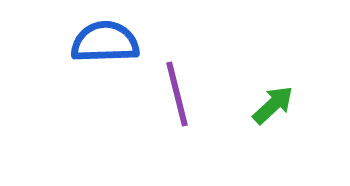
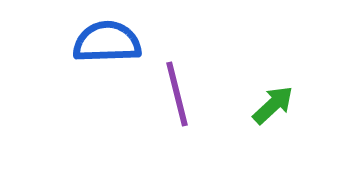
blue semicircle: moved 2 px right
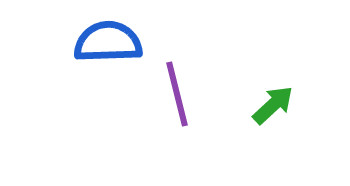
blue semicircle: moved 1 px right
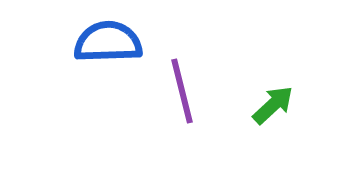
purple line: moved 5 px right, 3 px up
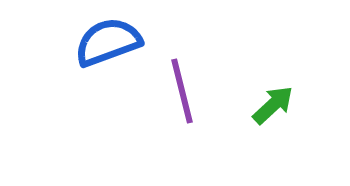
blue semicircle: rotated 18 degrees counterclockwise
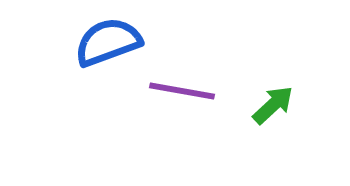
purple line: rotated 66 degrees counterclockwise
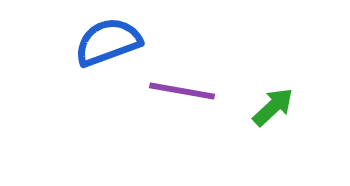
green arrow: moved 2 px down
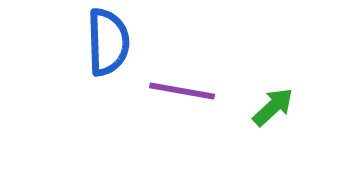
blue semicircle: rotated 108 degrees clockwise
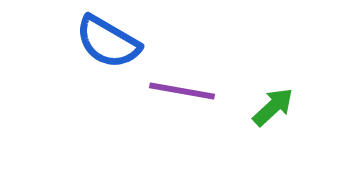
blue semicircle: rotated 122 degrees clockwise
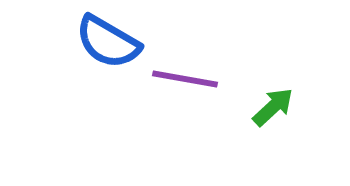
purple line: moved 3 px right, 12 px up
